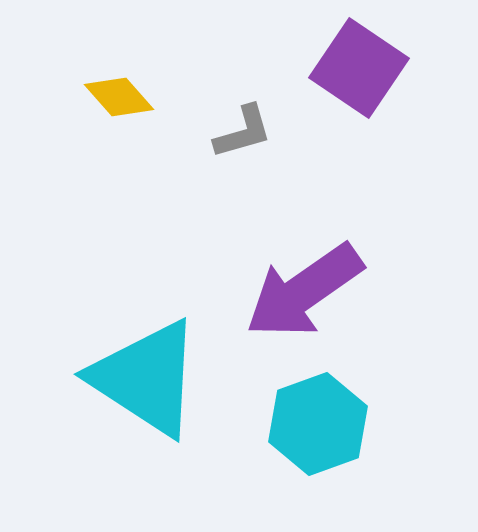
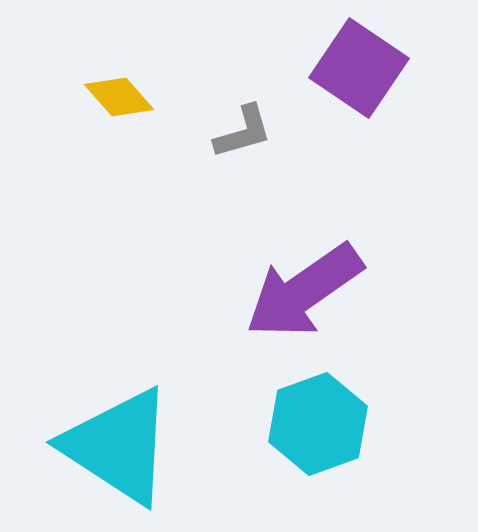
cyan triangle: moved 28 px left, 68 px down
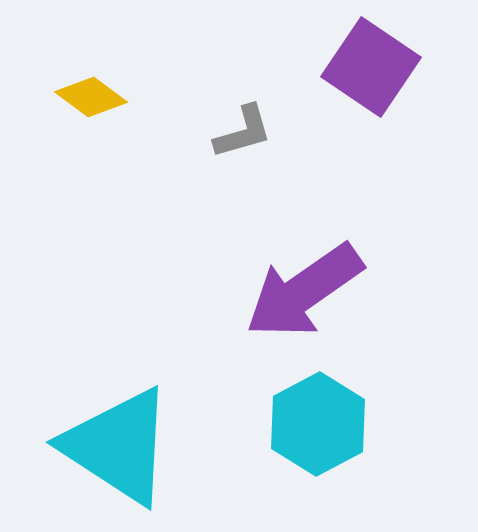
purple square: moved 12 px right, 1 px up
yellow diamond: moved 28 px left; rotated 12 degrees counterclockwise
cyan hexagon: rotated 8 degrees counterclockwise
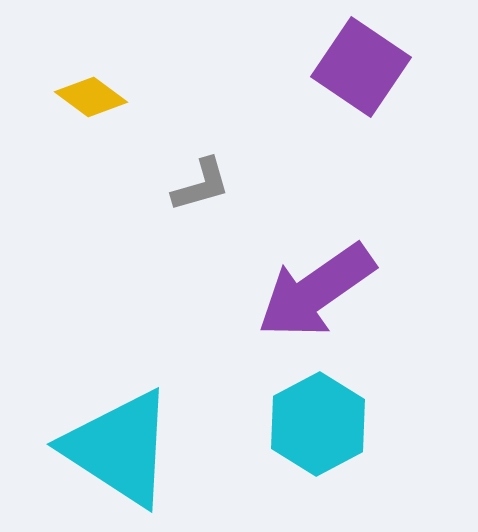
purple square: moved 10 px left
gray L-shape: moved 42 px left, 53 px down
purple arrow: moved 12 px right
cyan triangle: moved 1 px right, 2 px down
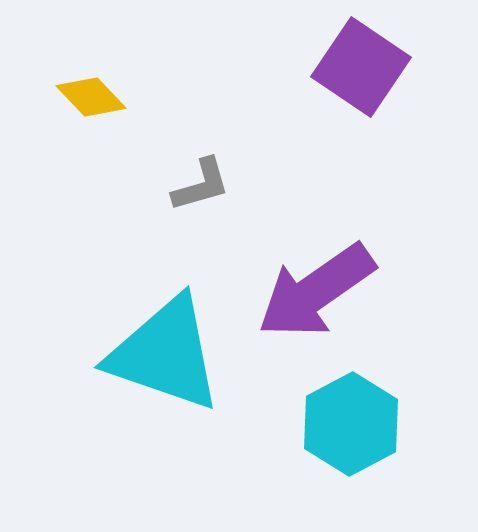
yellow diamond: rotated 10 degrees clockwise
cyan hexagon: moved 33 px right
cyan triangle: moved 46 px right, 94 px up; rotated 14 degrees counterclockwise
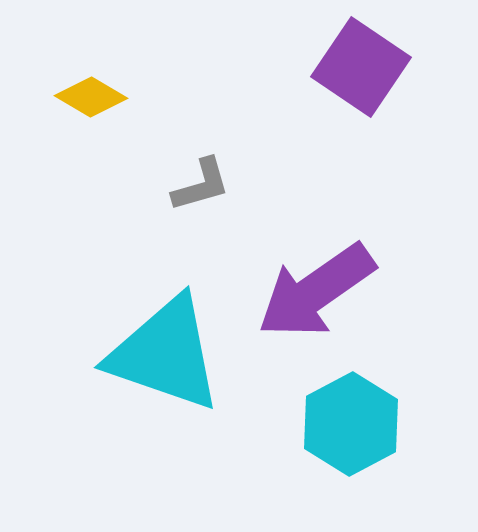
yellow diamond: rotated 16 degrees counterclockwise
